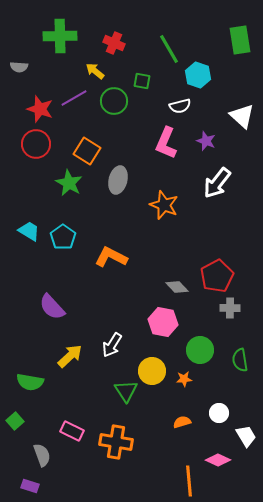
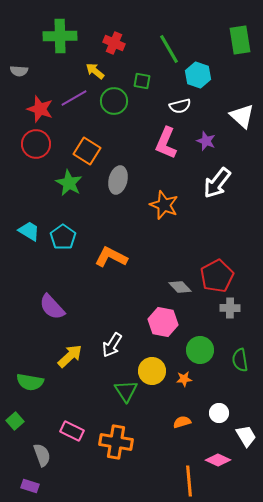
gray semicircle at (19, 67): moved 4 px down
gray diamond at (177, 287): moved 3 px right
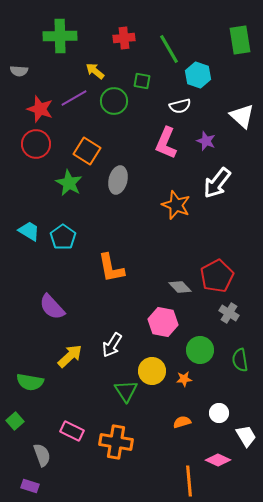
red cross at (114, 43): moved 10 px right, 5 px up; rotated 30 degrees counterclockwise
orange star at (164, 205): moved 12 px right
orange L-shape at (111, 257): moved 11 px down; rotated 128 degrees counterclockwise
gray cross at (230, 308): moved 1 px left, 5 px down; rotated 30 degrees clockwise
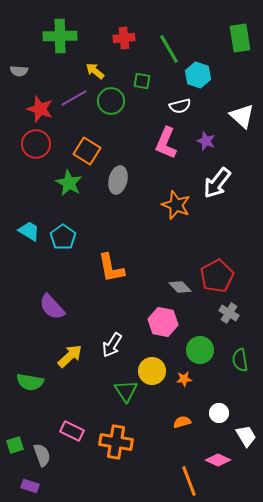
green rectangle at (240, 40): moved 2 px up
green circle at (114, 101): moved 3 px left
green square at (15, 421): moved 24 px down; rotated 24 degrees clockwise
orange line at (189, 481): rotated 16 degrees counterclockwise
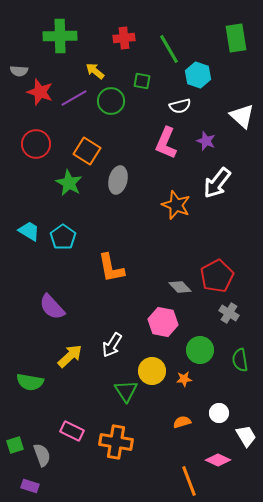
green rectangle at (240, 38): moved 4 px left
red star at (40, 109): moved 17 px up
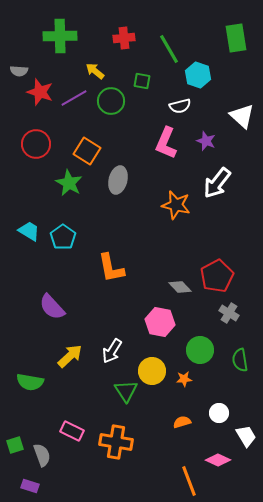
orange star at (176, 205): rotated 8 degrees counterclockwise
pink hexagon at (163, 322): moved 3 px left
white arrow at (112, 345): moved 6 px down
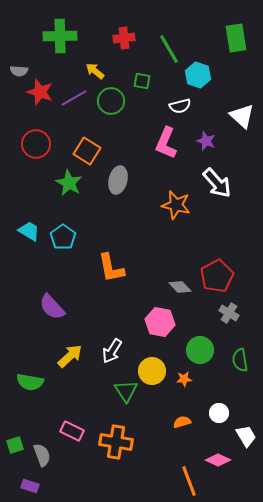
white arrow at (217, 183): rotated 80 degrees counterclockwise
